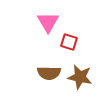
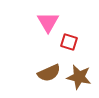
brown semicircle: rotated 25 degrees counterclockwise
brown star: moved 1 px left
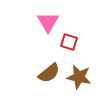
brown semicircle: rotated 15 degrees counterclockwise
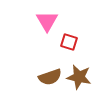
pink triangle: moved 1 px left, 1 px up
brown semicircle: moved 1 px right, 4 px down; rotated 20 degrees clockwise
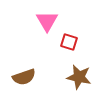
brown semicircle: moved 26 px left
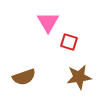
pink triangle: moved 1 px right, 1 px down
brown star: rotated 20 degrees counterclockwise
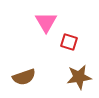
pink triangle: moved 2 px left
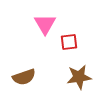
pink triangle: moved 1 px left, 2 px down
red square: rotated 24 degrees counterclockwise
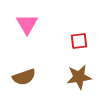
pink triangle: moved 18 px left
red square: moved 10 px right, 1 px up
